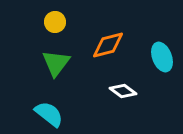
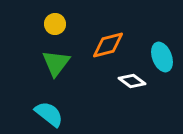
yellow circle: moved 2 px down
white diamond: moved 9 px right, 10 px up
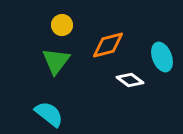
yellow circle: moved 7 px right, 1 px down
green triangle: moved 2 px up
white diamond: moved 2 px left, 1 px up
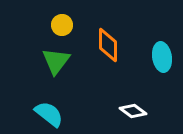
orange diamond: rotated 76 degrees counterclockwise
cyan ellipse: rotated 12 degrees clockwise
white diamond: moved 3 px right, 31 px down
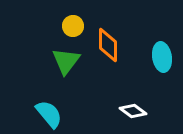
yellow circle: moved 11 px right, 1 px down
green triangle: moved 10 px right
cyan semicircle: rotated 12 degrees clockwise
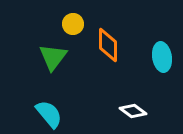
yellow circle: moved 2 px up
green triangle: moved 13 px left, 4 px up
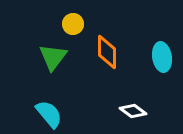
orange diamond: moved 1 px left, 7 px down
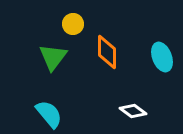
cyan ellipse: rotated 12 degrees counterclockwise
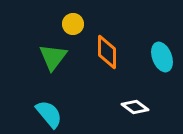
white diamond: moved 2 px right, 4 px up
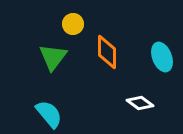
white diamond: moved 5 px right, 4 px up
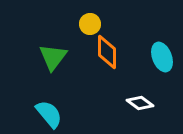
yellow circle: moved 17 px right
